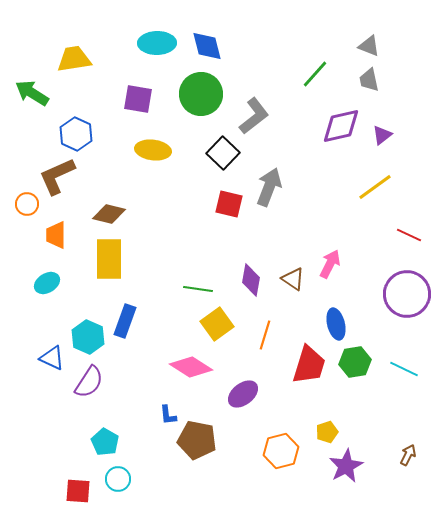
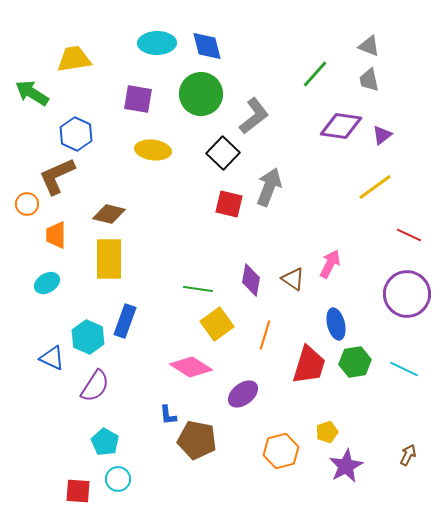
purple diamond at (341, 126): rotated 21 degrees clockwise
purple semicircle at (89, 382): moved 6 px right, 4 px down
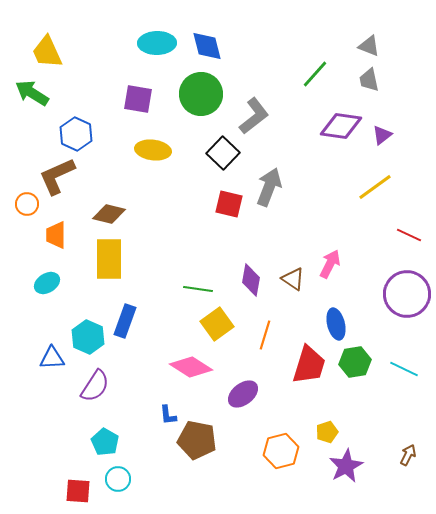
yellow trapezoid at (74, 59): moved 27 px left, 7 px up; rotated 105 degrees counterclockwise
blue triangle at (52, 358): rotated 28 degrees counterclockwise
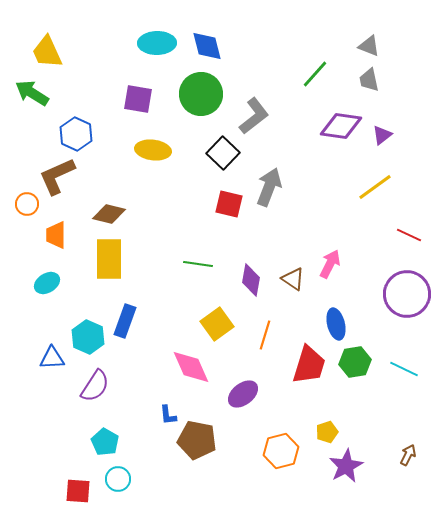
green line at (198, 289): moved 25 px up
pink diamond at (191, 367): rotated 33 degrees clockwise
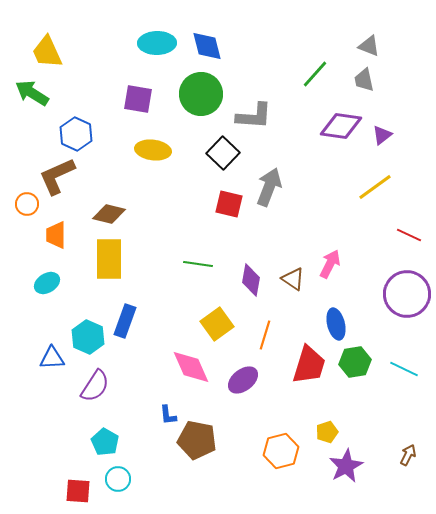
gray trapezoid at (369, 80): moved 5 px left
gray L-shape at (254, 116): rotated 42 degrees clockwise
purple ellipse at (243, 394): moved 14 px up
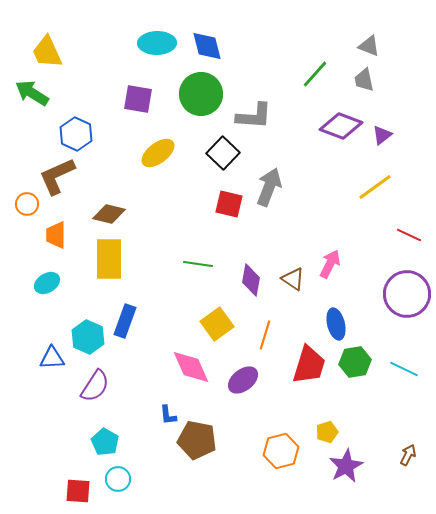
purple diamond at (341, 126): rotated 12 degrees clockwise
yellow ellipse at (153, 150): moved 5 px right, 3 px down; rotated 44 degrees counterclockwise
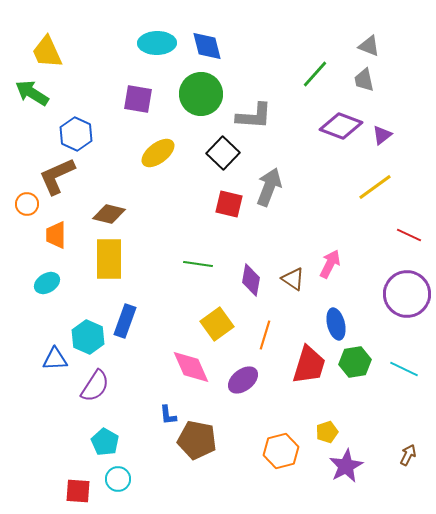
blue triangle at (52, 358): moved 3 px right, 1 px down
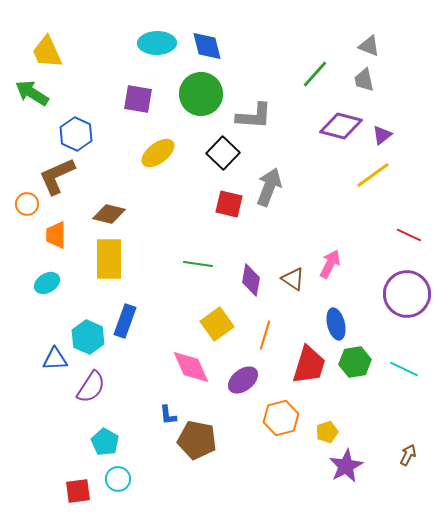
purple diamond at (341, 126): rotated 6 degrees counterclockwise
yellow line at (375, 187): moved 2 px left, 12 px up
purple semicircle at (95, 386): moved 4 px left, 1 px down
orange hexagon at (281, 451): moved 33 px up
red square at (78, 491): rotated 12 degrees counterclockwise
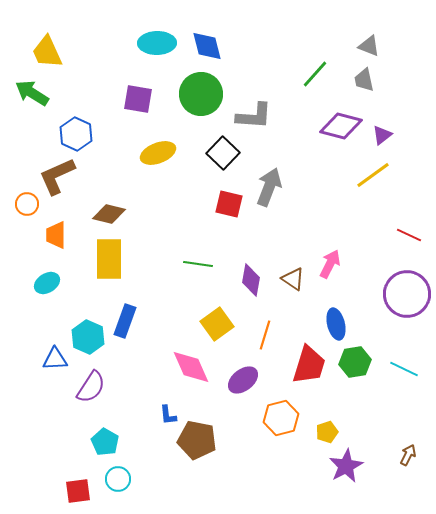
yellow ellipse at (158, 153): rotated 16 degrees clockwise
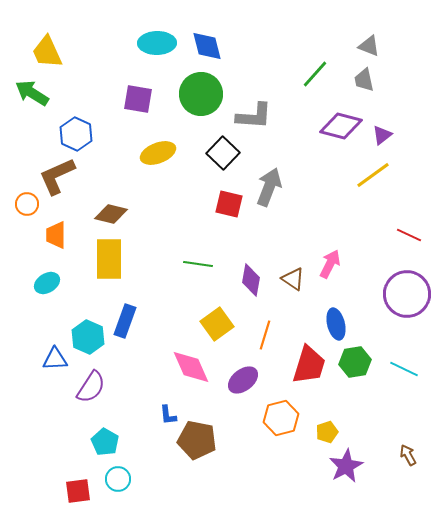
brown diamond at (109, 214): moved 2 px right
brown arrow at (408, 455): rotated 55 degrees counterclockwise
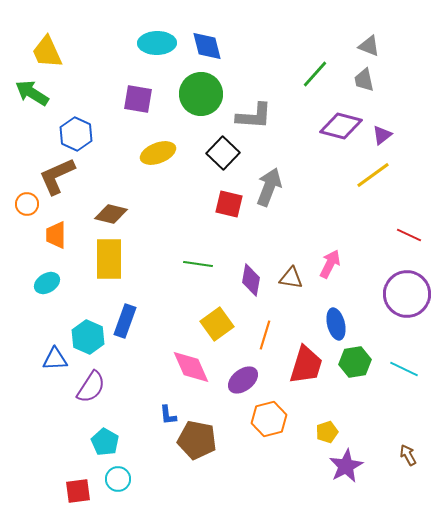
brown triangle at (293, 279): moved 2 px left, 1 px up; rotated 25 degrees counterclockwise
red trapezoid at (309, 365): moved 3 px left
orange hexagon at (281, 418): moved 12 px left, 1 px down
